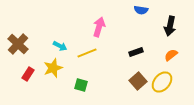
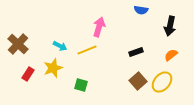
yellow line: moved 3 px up
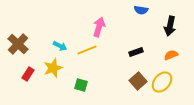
orange semicircle: rotated 16 degrees clockwise
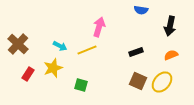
brown square: rotated 24 degrees counterclockwise
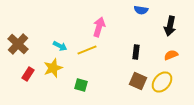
black rectangle: rotated 64 degrees counterclockwise
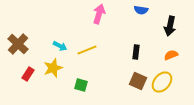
pink arrow: moved 13 px up
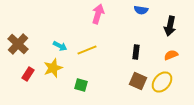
pink arrow: moved 1 px left
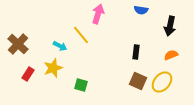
yellow line: moved 6 px left, 15 px up; rotated 72 degrees clockwise
